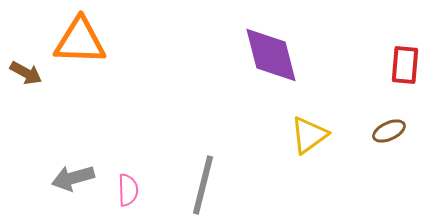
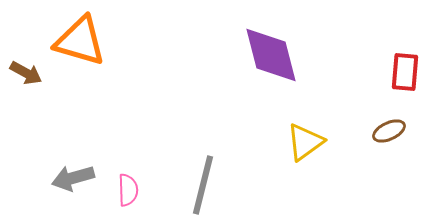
orange triangle: rotated 14 degrees clockwise
red rectangle: moved 7 px down
yellow triangle: moved 4 px left, 7 px down
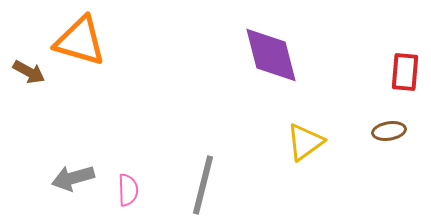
brown arrow: moved 3 px right, 1 px up
brown ellipse: rotated 16 degrees clockwise
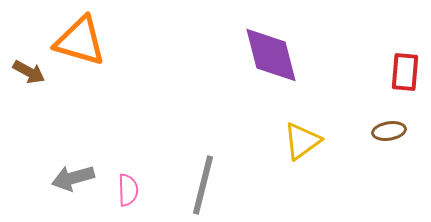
yellow triangle: moved 3 px left, 1 px up
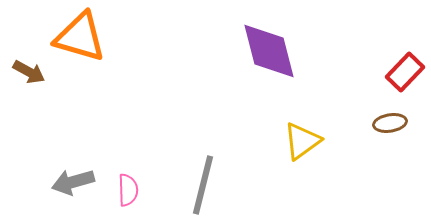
orange triangle: moved 4 px up
purple diamond: moved 2 px left, 4 px up
red rectangle: rotated 39 degrees clockwise
brown ellipse: moved 1 px right, 8 px up
gray arrow: moved 4 px down
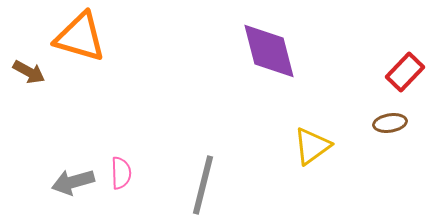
yellow triangle: moved 10 px right, 5 px down
pink semicircle: moved 7 px left, 17 px up
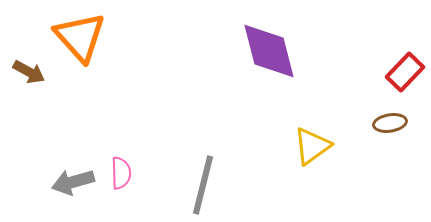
orange triangle: rotated 32 degrees clockwise
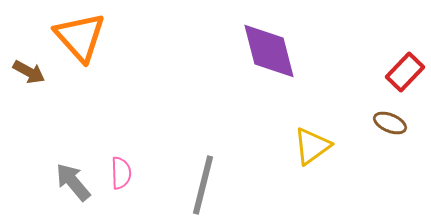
brown ellipse: rotated 32 degrees clockwise
gray arrow: rotated 66 degrees clockwise
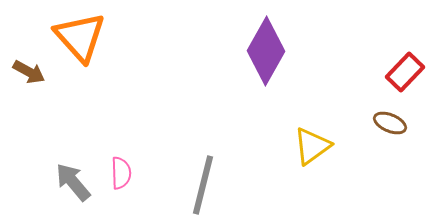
purple diamond: moved 3 px left; rotated 44 degrees clockwise
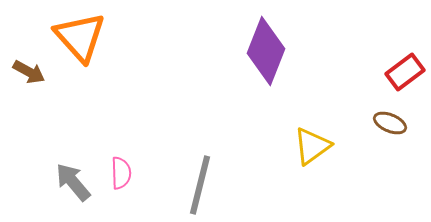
purple diamond: rotated 8 degrees counterclockwise
red rectangle: rotated 9 degrees clockwise
gray line: moved 3 px left
